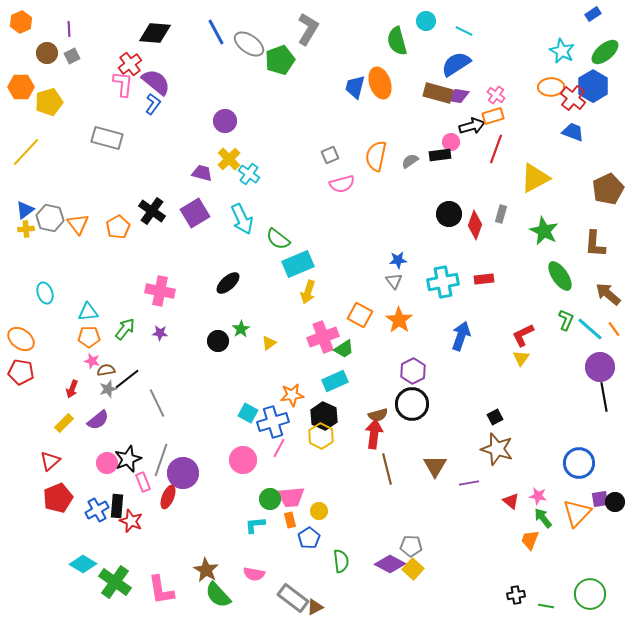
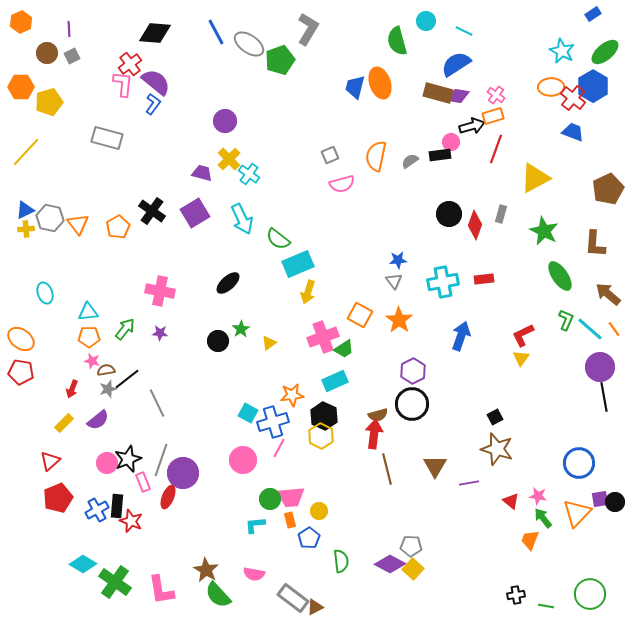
blue triangle at (25, 210): rotated 12 degrees clockwise
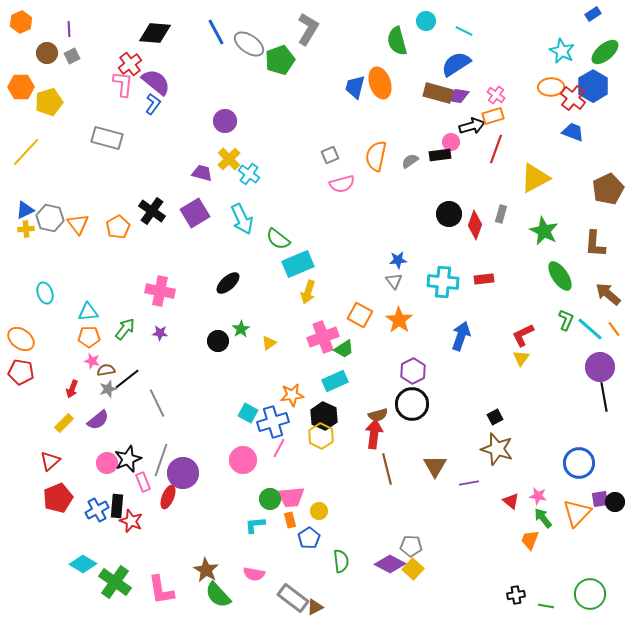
cyan cross at (443, 282): rotated 16 degrees clockwise
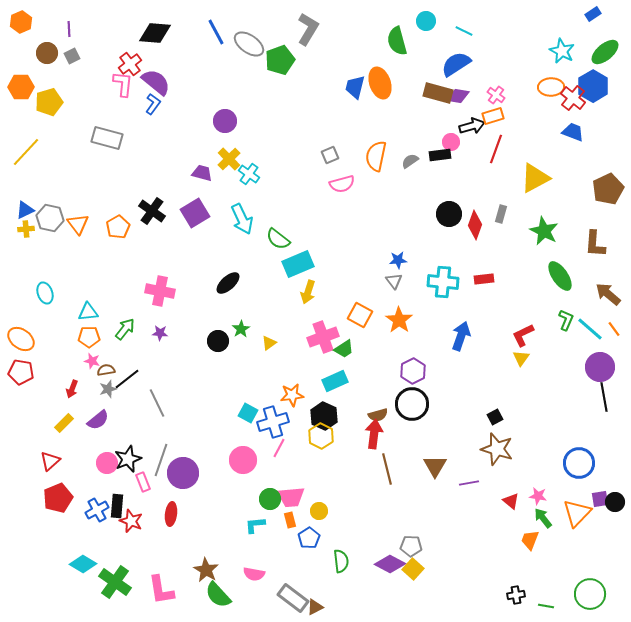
red ellipse at (168, 497): moved 3 px right, 17 px down; rotated 15 degrees counterclockwise
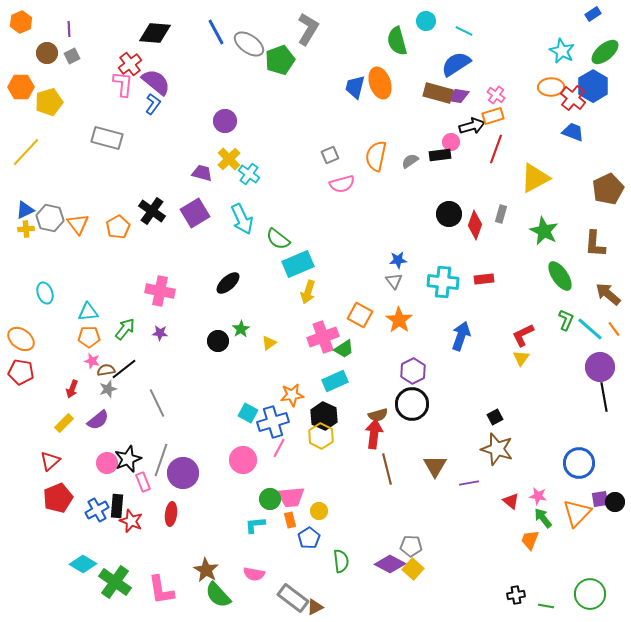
black line at (127, 379): moved 3 px left, 10 px up
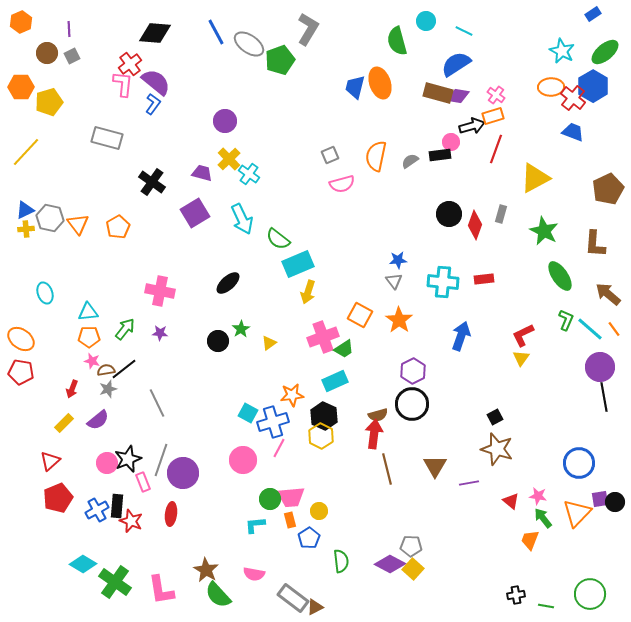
black cross at (152, 211): moved 29 px up
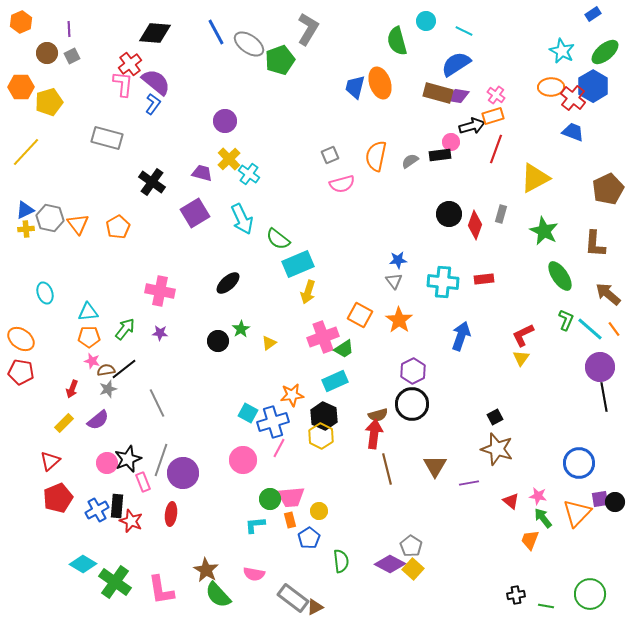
gray pentagon at (411, 546): rotated 30 degrees clockwise
